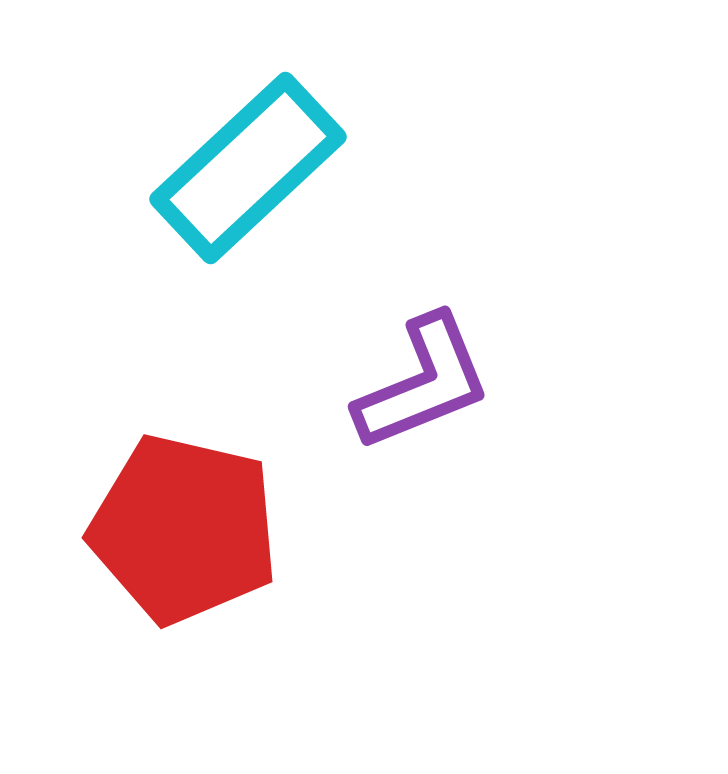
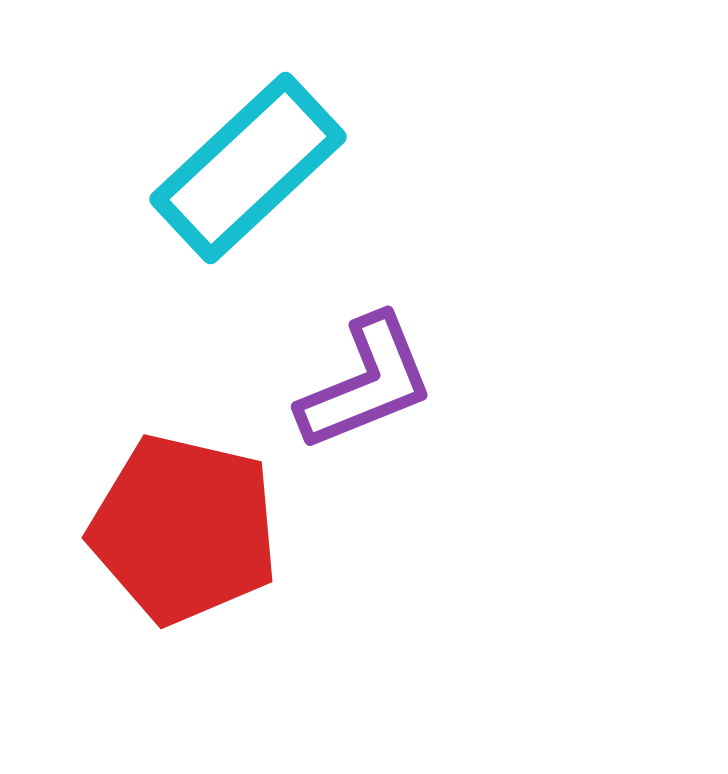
purple L-shape: moved 57 px left
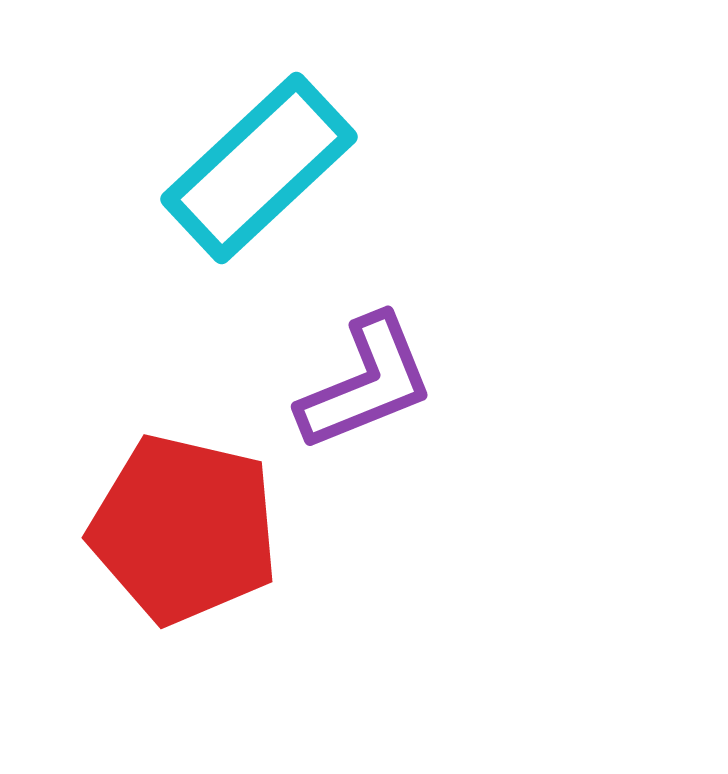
cyan rectangle: moved 11 px right
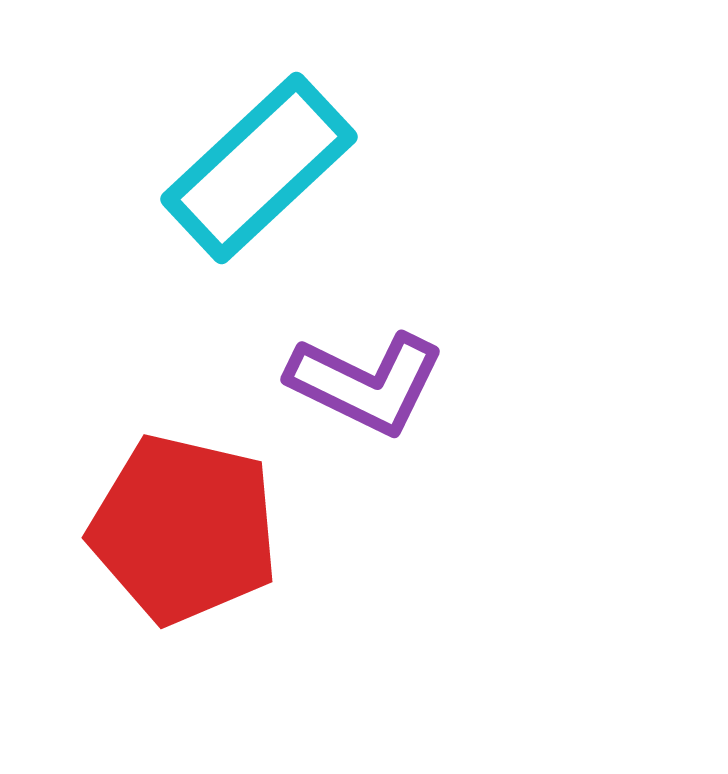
purple L-shape: rotated 48 degrees clockwise
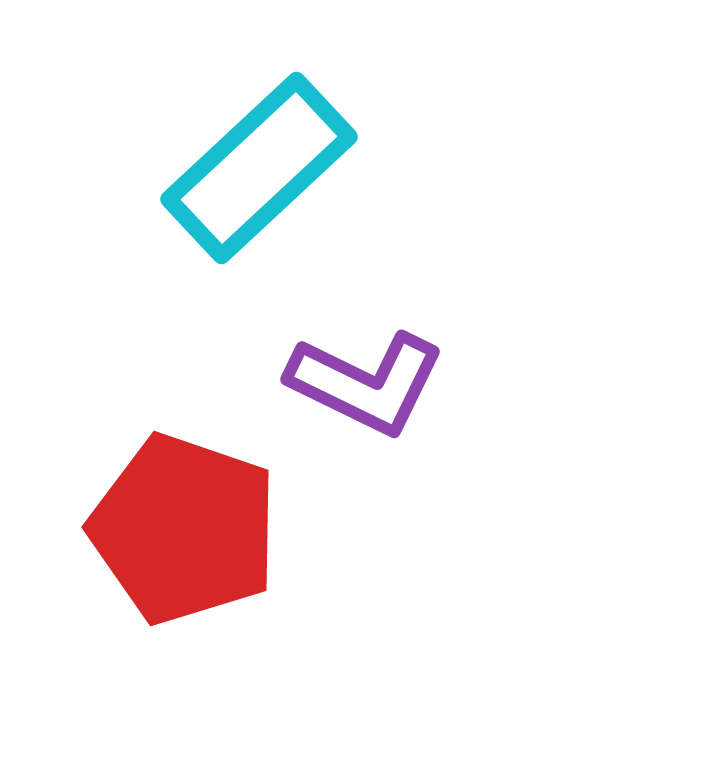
red pentagon: rotated 6 degrees clockwise
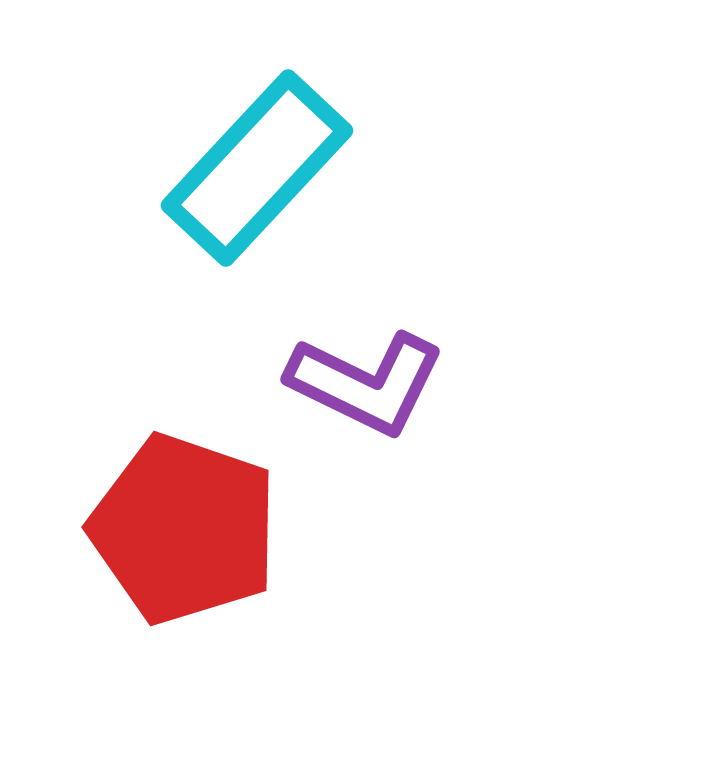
cyan rectangle: moved 2 px left; rotated 4 degrees counterclockwise
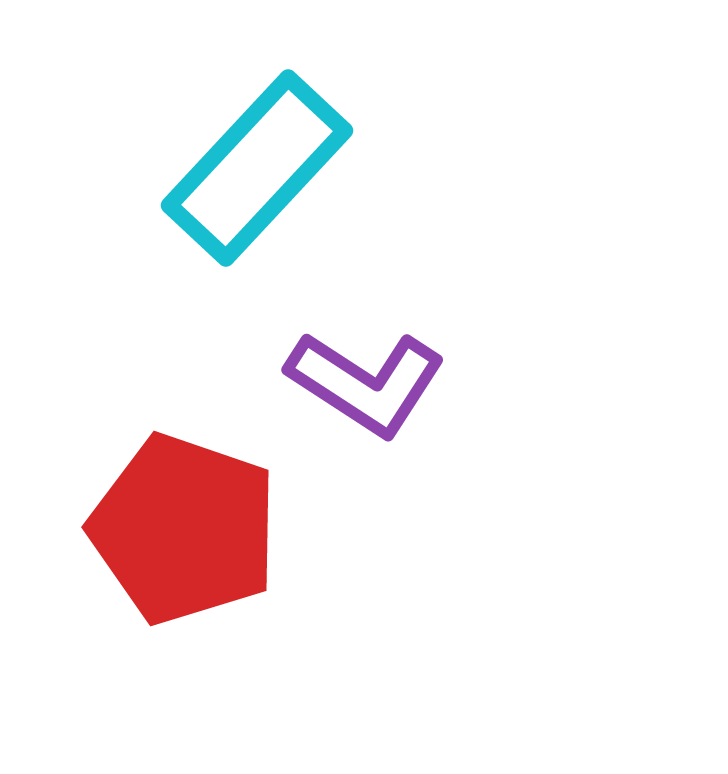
purple L-shape: rotated 7 degrees clockwise
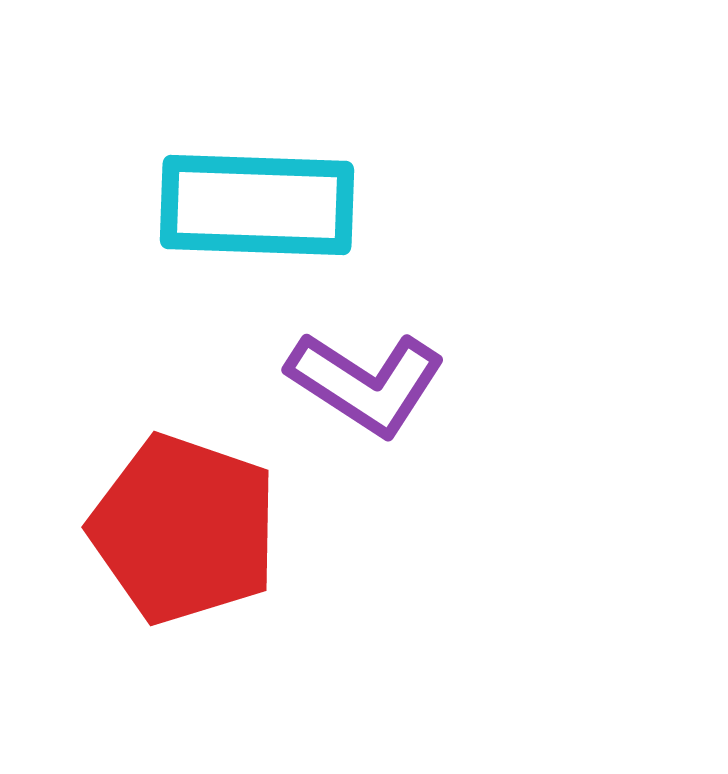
cyan rectangle: moved 37 px down; rotated 49 degrees clockwise
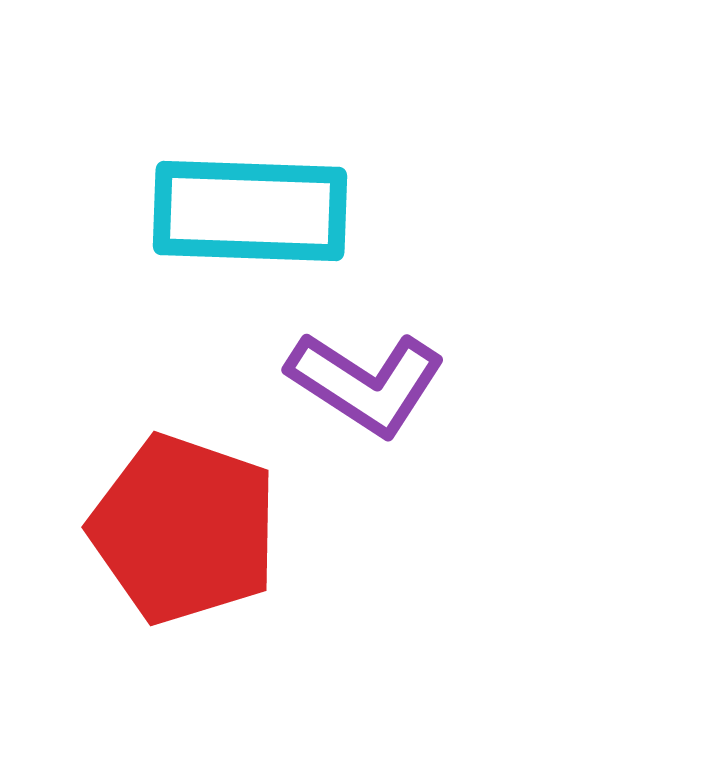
cyan rectangle: moved 7 px left, 6 px down
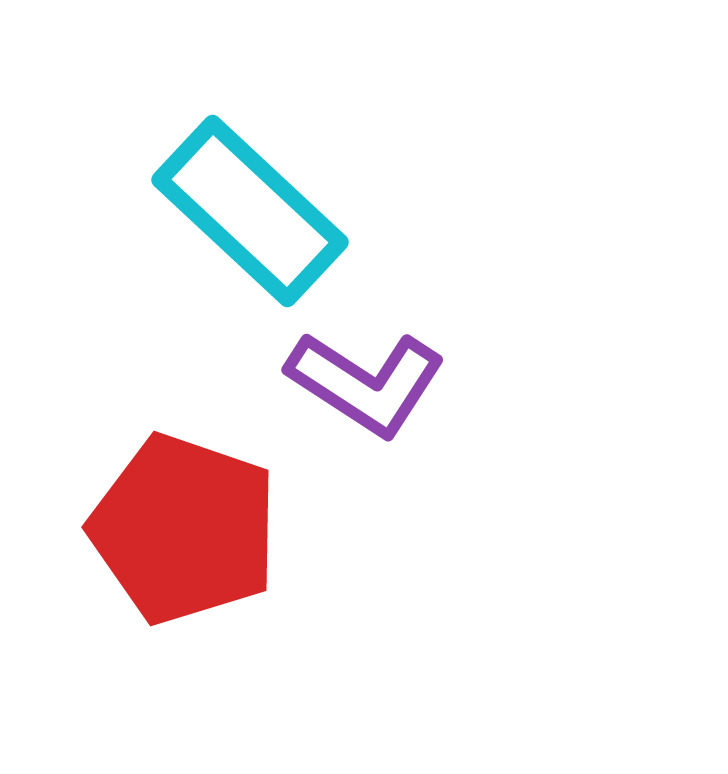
cyan rectangle: rotated 41 degrees clockwise
